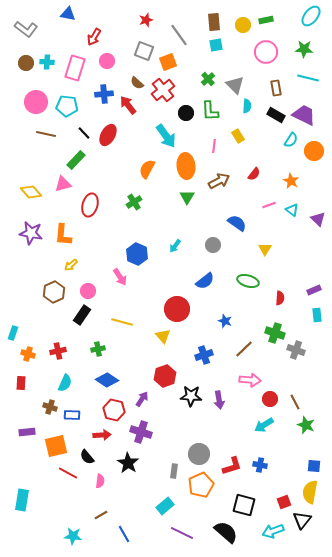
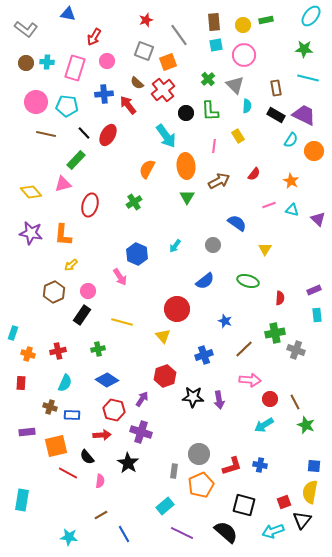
pink circle at (266, 52): moved 22 px left, 3 px down
cyan triangle at (292, 210): rotated 24 degrees counterclockwise
green cross at (275, 333): rotated 30 degrees counterclockwise
black star at (191, 396): moved 2 px right, 1 px down
cyan star at (73, 536): moved 4 px left, 1 px down
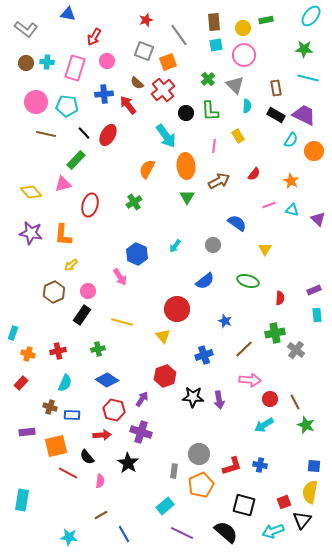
yellow circle at (243, 25): moved 3 px down
gray cross at (296, 350): rotated 18 degrees clockwise
red rectangle at (21, 383): rotated 40 degrees clockwise
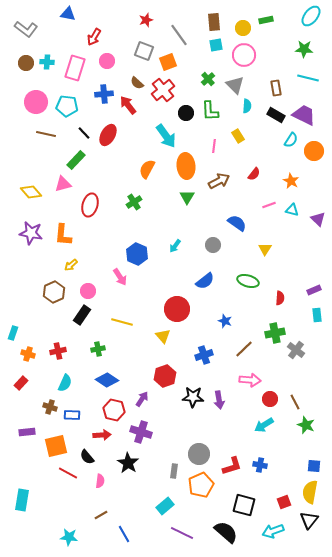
black triangle at (302, 520): moved 7 px right
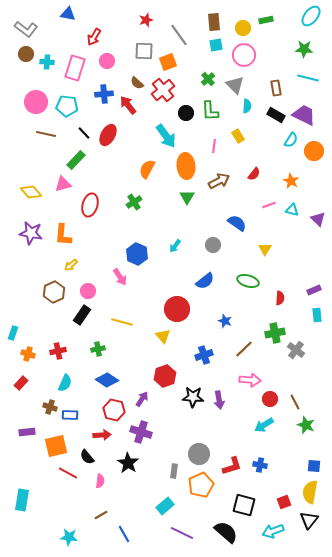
gray square at (144, 51): rotated 18 degrees counterclockwise
brown circle at (26, 63): moved 9 px up
blue rectangle at (72, 415): moved 2 px left
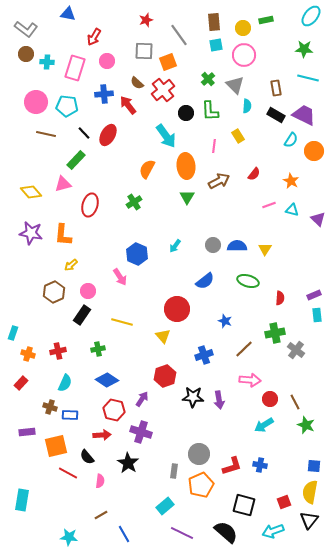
blue semicircle at (237, 223): moved 23 px down; rotated 36 degrees counterclockwise
purple rectangle at (314, 290): moved 5 px down
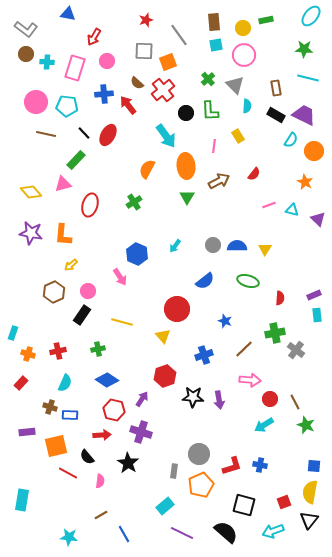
orange star at (291, 181): moved 14 px right, 1 px down
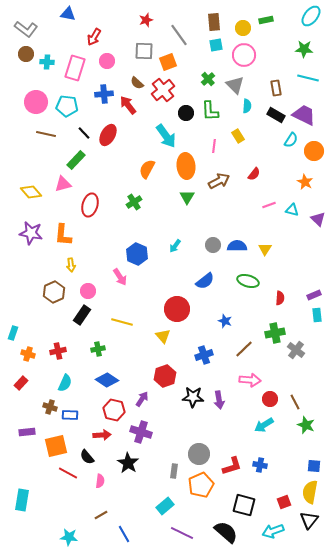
yellow arrow at (71, 265): rotated 56 degrees counterclockwise
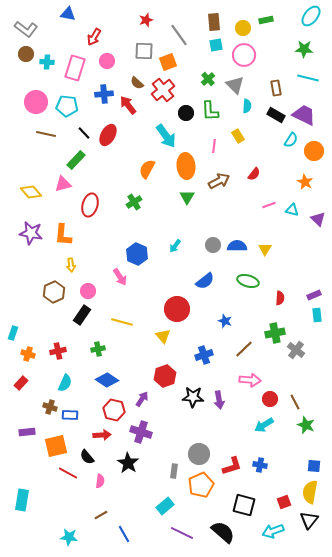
black semicircle at (226, 532): moved 3 px left
